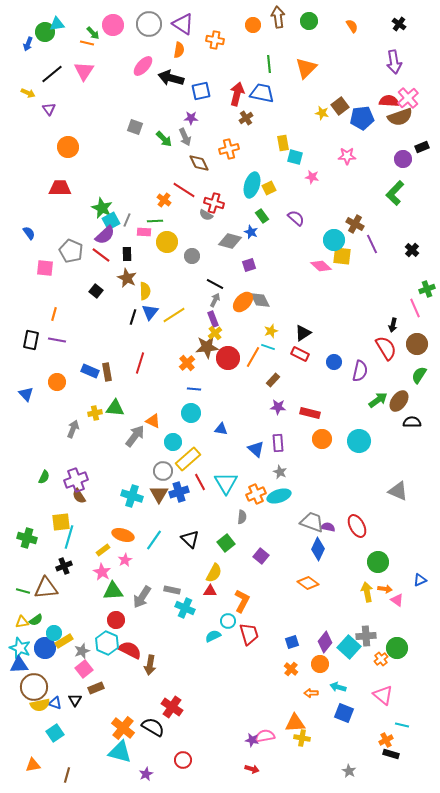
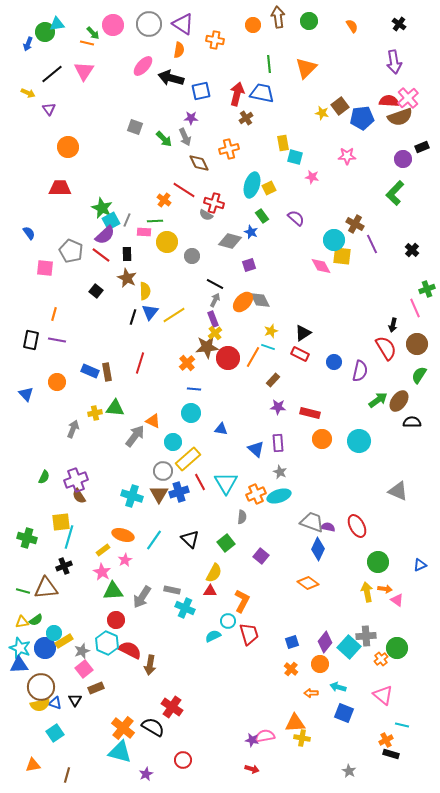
pink diamond at (321, 266): rotated 20 degrees clockwise
blue triangle at (420, 580): moved 15 px up
brown circle at (34, 687): moved 7 px right
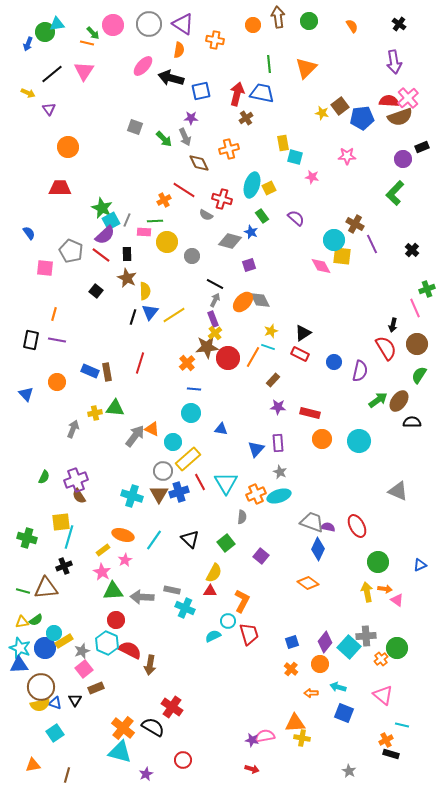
orange cross at (164, 200): rotated 24 degrees clockwise
red cross at (214, 203): moved 8 px right, 4 px up
orange triangle at (153, 421): moved 1 px left, 8 px down
blue triangle at (256, 449): rotated 30 degrees clockwise
gray arrow at (142, 597): rotated 60 degrees clockwise
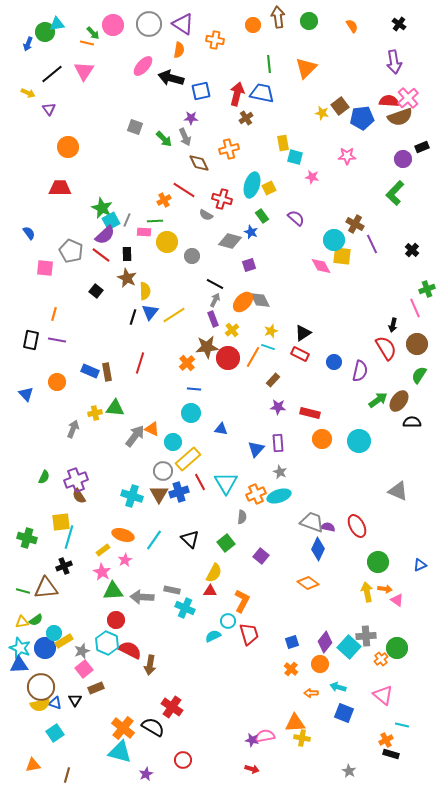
yellow cross at (215, 333): moved 17 px right, 3 px up
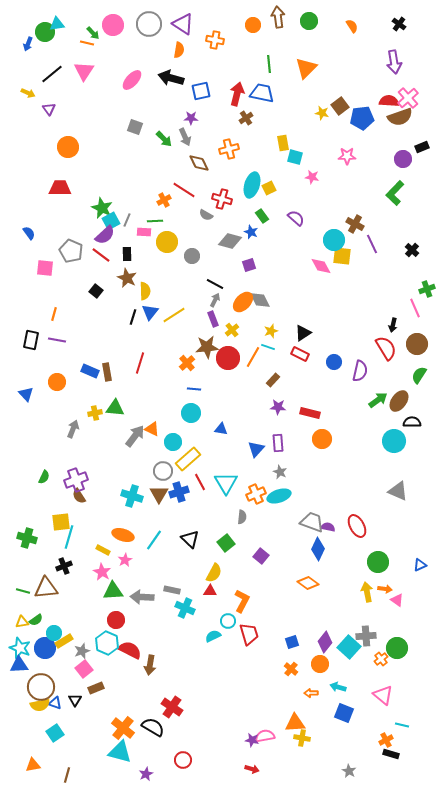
pink ellipse at (143, 66): moved 11 px left, 14 px down
cyan circle at (359, 441): moved 35 px right
yellow rectangle at (103, 550): rotated 64 degrees clockwise
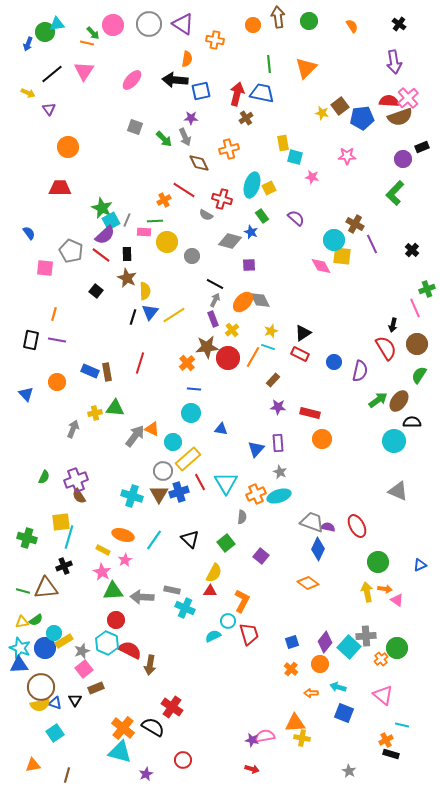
orange semicircle at (179, 50): moved 8 px right, 9 px down
black arrow at (171, 78): moved 4 px right, 2 px down; rotated 10 degrees counterclockwise
purple square at (249, 265): rotated 16 degrees clockwise
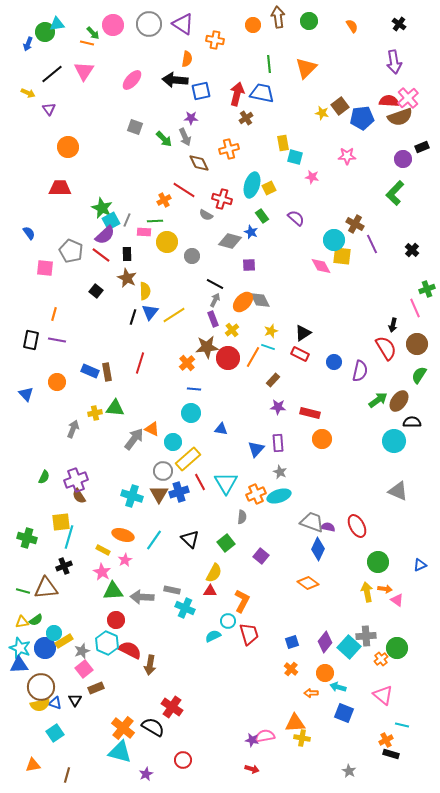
gray arrow at (135, 436): moved 1 px left, 3 px down
orange circle at (320, 664): moved 5 px right, 9 px down
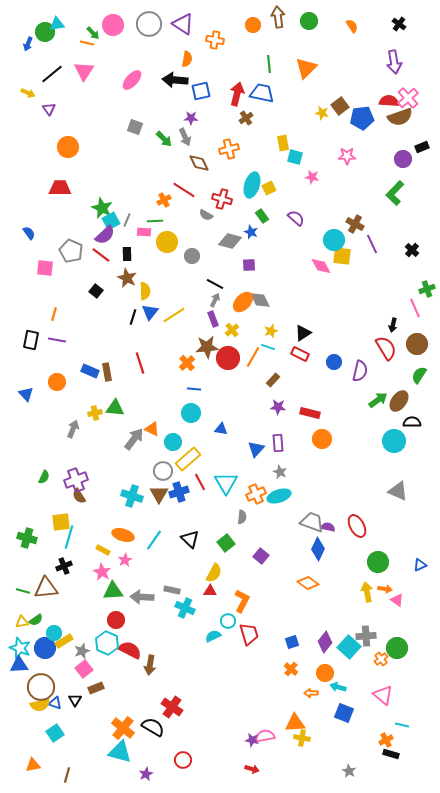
red line at (140, 363): rotated 35 degrees counterclockwise
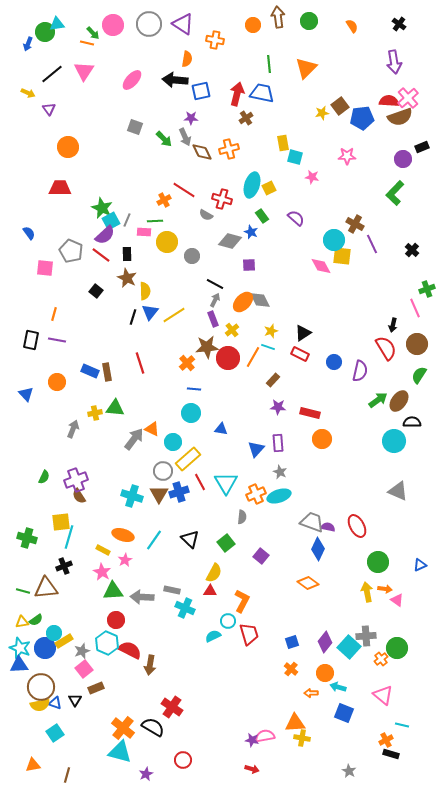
yellow star at (322, 113): rotated 24 degrees counterclockwise
brown diamond at (199, 163): moved 3 px right, 11 px up
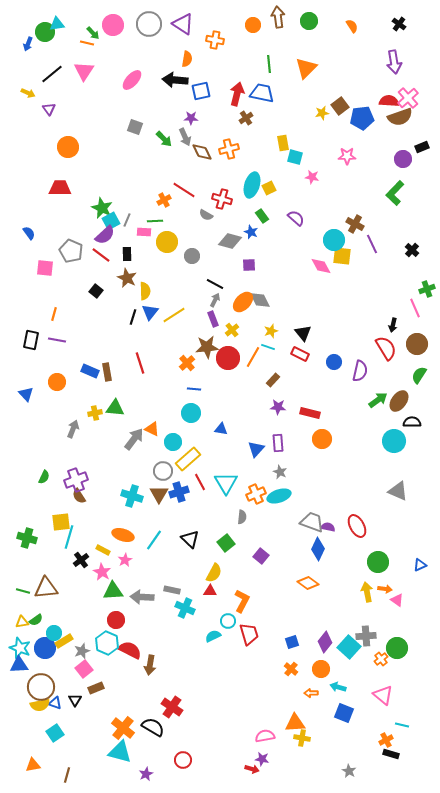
black triangle at (303, 333): rotated 36 degrees counterclockwise
black cross at (64, 566): moved 17 px right, 6 px up; rotated 14 degrees counterclockwise
orange circle at (325, 673): moved 4 px left, 4 px up
purple star at (252, 740): moved 10 px right, 19 px down
